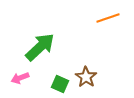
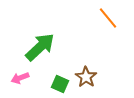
orange line: rotated 70 degrees clockwise
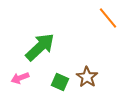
brown star: moved 1 px right
green square: moved 2 px up
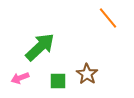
brown star: moved 3 px up
green square: moved 2 px left, 1 px up; rotated 24 degrees counterclockwise
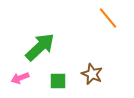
brown star: moved 5 px right; rotated 10 degrees counterclockwise
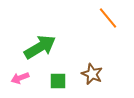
green arrow: rotated 12 degrees clockwise
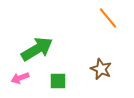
green arrow: moved 3 px left, 2 px down
brown star: moved 9 px right, 5 px up
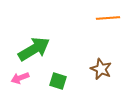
orange line: rotated 55 degrees counterclockwise
green arrow: moved 3 px left
green square: rotated 18 degrees clockwise
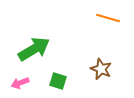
orange line: rotated 20 degrees clockwise
pink arrow: moved 5 px down
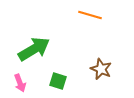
orange line: moved 18 px left, 3 px up
pink arrow: rotated 90 degrees counterclockwise
